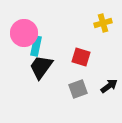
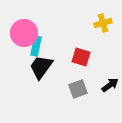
black arrow: moved 1 px right, 1 px up
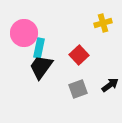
cyan rectangle: moved 3 px right, 2 px down
red square: moved 2 px left, 2 px up; rotated 30 degrees clockwise
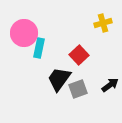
black trapezoid: moved 18 px right, 12 px down
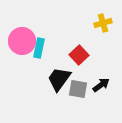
pink circle: moved 2 px left, 8 px down
black arrow: moved 9 px left
gray square: rotated 30 degrees clockwise
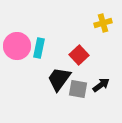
pink circle: moved 5 px left, 5 px down
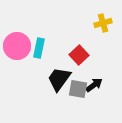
black arrow: moved 7 px left
